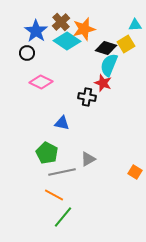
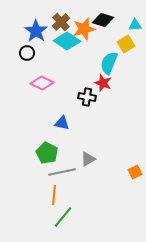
black diamond: moved 3 px left, 28 px up
cyan semicircle: moved 2 px up
pink diamond: moved 1 px right, 1 px down
orange square: rotated 32 degrees clockwise
orange line: rotated 66 degrees clockwise
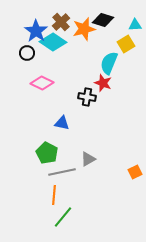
cyan diamond: moved 14 px left, 1 px down
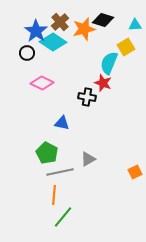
brown cross: moved 1 px left
yellow square: moved 3 px down
gray line: moved 2 px left
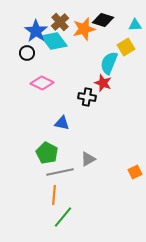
cyan diamond: moved 1 px right, 1 px up; rotated 20 degrees clockwise
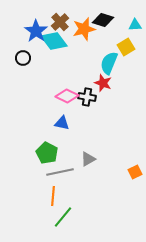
black circle: moved 4 px left, 5 px down
pink diamond: moved 25 px right, 13 px down
orange line: moved 1 px left, 1 px down
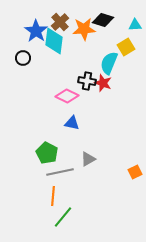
orange star: rotated 10 degrees clockwise
cyan diamond: rotated 44 degrees clockwise
black cross: moved 16 px up
blue triangle: moved 10 px right
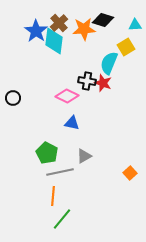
brown cross: moved 1 px left, 1 px down
black circle: moved 10 px left, 40 px down
gray triangle: moved 4 px left, 3 px up
orange square: moved 5 px left, 1 px down; rotated 16 degrees counterclockwise
green line: moved 1 px left, 2 px down
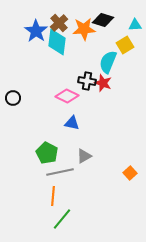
cyan diamond: moved 3 px right, 1 px down
yellow square: moved 1 px left, 2 px up
cyan semicircle: moved 1 px left, 1 px up
